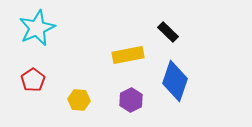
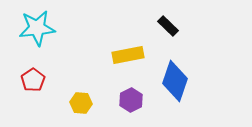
cyan star: rotated 18 degrees clockwise
black rectangle: moved 6 px up
yellow hexagon: moved 2 px right, 3 px down
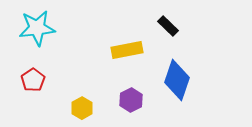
yellow rectangle: moved 1 px left, 5 px up
blue diamond: moved 2 px right, 1 px up
yellow hexagon: moved 1 px right, 5 px down; rotated 25 degrees clockwise
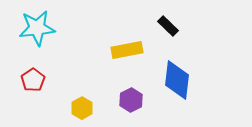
blue diamond: rotated 12 degrees counterclockwise
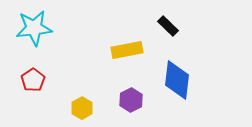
cyan star: moved 3 px left
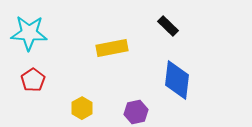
cyan star: moved 5 px left, 5 px down; rotated 9 degrees clockwise
yellow rectangle: moved 15 px left, 2 px up
purple hexagon: moved 5 px right, 12 px down; rotated 15 degrees clockwise
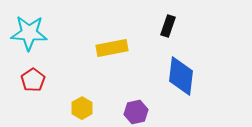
black rectangle: rotated 65 degrees clockwise
blue diamond: moved 4 px right, 4 px up
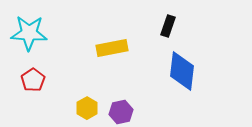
blue diamond: moved 1 px right, 5 px up
yellow hexagon: moved 5 px right
purple hexagon: moved 15 px left
